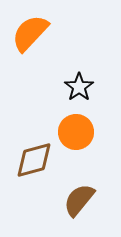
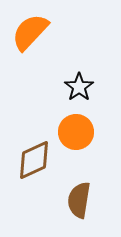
orange semicircle: moved 1 px up
brown diamond: rotated 9 degrees counterclockwise
brown semicircle: rotated 30 degrees counterclockwise
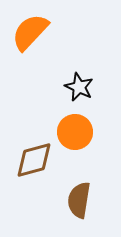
black star: rotated 12 degrees counterclockwise
orange circle: moved 1 px left
brown diamond: rotated 9 degrees clockwise
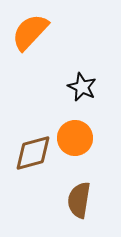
black star: moved 3 px right
orange circle: moved 6 px down
brown diamond: moved 1 px left, 7 px up
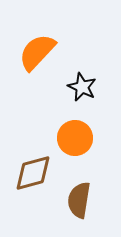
orange semicircle: moved 7 px right, 20 px down
brown diamond: moved 20 px down
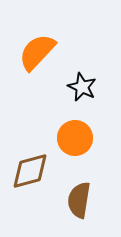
brown diamond: moved 3 px left, 2 px up
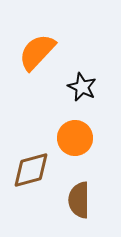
brown diamond: moved 1 px right, 1 px up
brown semicircle: rotated 9 degrees counterclockwise
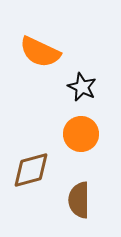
orange semicircle: moved 3 px right; rotated 108 degrees counterclockwise
orange circle: moved 6 px right, 4 px up
